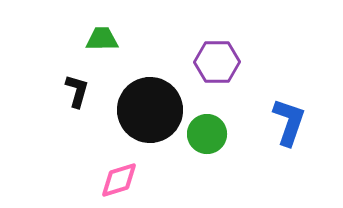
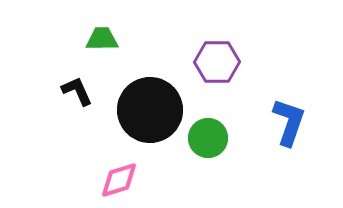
black L-shape: rotated 40 degrees counterclockwise
green circle: moved 1 px right, 4 px down
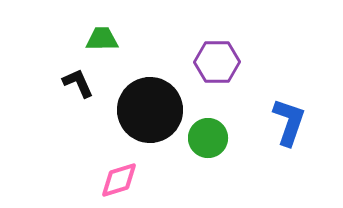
black L-shape: moved 1 px right, 8 px up
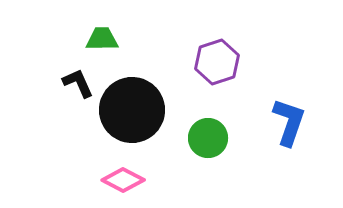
purple hexagon: rotated 18 degrees counterclockwise
black circle: moved 18 px left
pink diamond: moved 4 px right; rotated 45 degrees clockwise
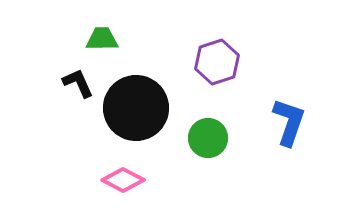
black circle: moved 4 px right, 2 px up
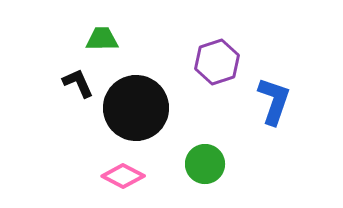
blue L-shape: moved 15 px left, 21 px up
green circle: moved 3 px left, 26 px down
pink diamond: moved 4 px up
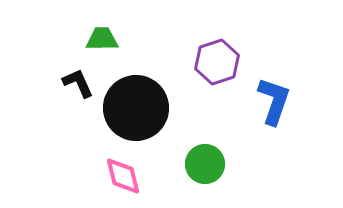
pink diamond: rotated 48 degrees clockwise
